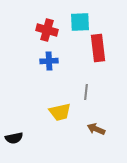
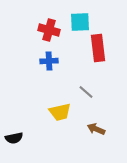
red cross: moved 2 px right
gray line: rotated 56 degrees counterclockwise
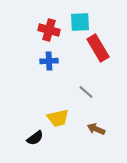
red rectangle: rotated 24 degrees counterclockwise
yellow trapezoid: moved 2 px left, 6 px down
black semicircle: moved 21 px right; rotated 24 degrees counterclockwise
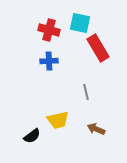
cyan square: moved 1 px down; rotated 15 degrees clockwise
gray line: rotated 35 degrees clockwise
yellow trapezoid: moved 2 px down
black semicircle: moved 3 px left, 2 px up
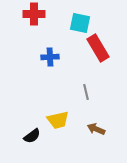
red cross: moved 15 px left, 16 px up; rotated 15 degrees counterclockwise
blue cross: moved 1 px right, 4 px up
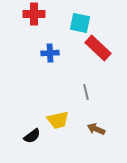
red rectangle: rotated 16 degrees counterclockwise
blue cross: moved 4 px up
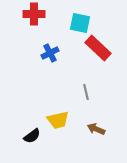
blue cross: rotated 24 degrees counterclockwise
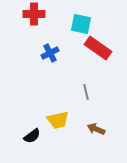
cyan square: moved 1 px right, 1 px down
red rectangle: rotated 8 degrees counterclockwise
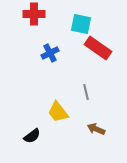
yellow trapezoid: moved 8 px up; rotated 65 degrees clockwise
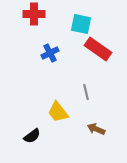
red rectangle: moved 1 px down
